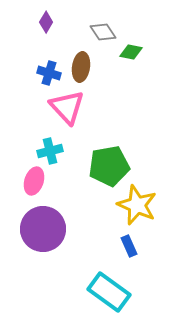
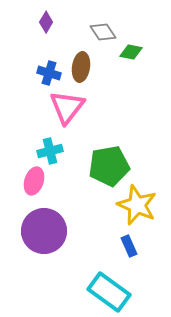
pink triangle: rotated 21 degrees clockwise
purple circle: moved 1 px right, 2 px down
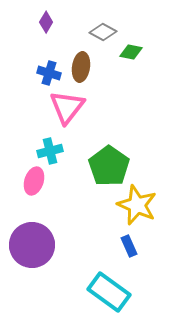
gray diamond: rotated 28 degrees counterclockwise
green pentagon: rotated 27 degrees counterclockwise
purple circle: moved 12 px left, 14 px down
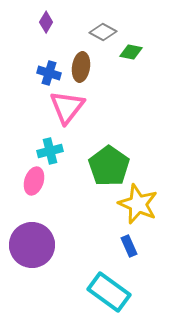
yellow star: moved 1 px right, 1 px up
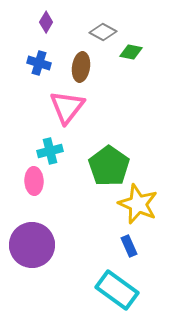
blue cross: moved 10 px left, 10 px up
pink ellipse: rotated 20 degrees counterclockwise
cyan rectangle: moved 8 px right, 2 px up
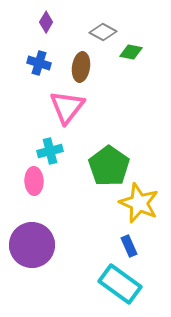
yellow star: moved 1 px right, 1 px up
cyan rectangle: moved 3 px right, 6 px up
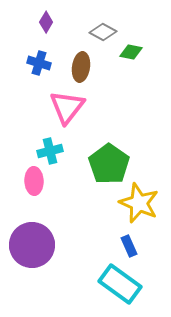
green pentagon: moved 2 px up
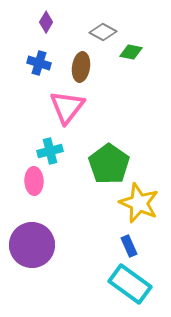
cyan rectangle: moved 10 px right
